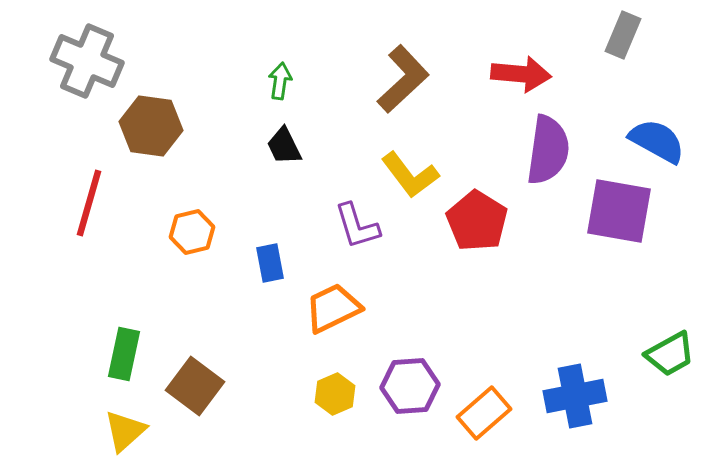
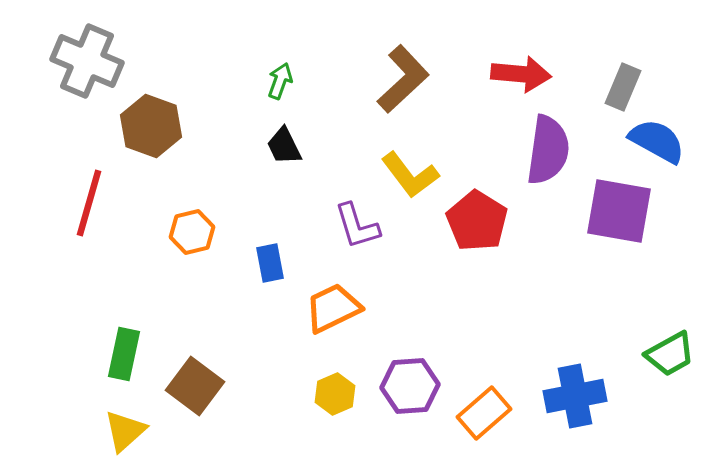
gray rectangle: moved 52 px down
green arrow: rotated 12 degrees clockwise
brown hexagon: rotated 12 degrees clockwise
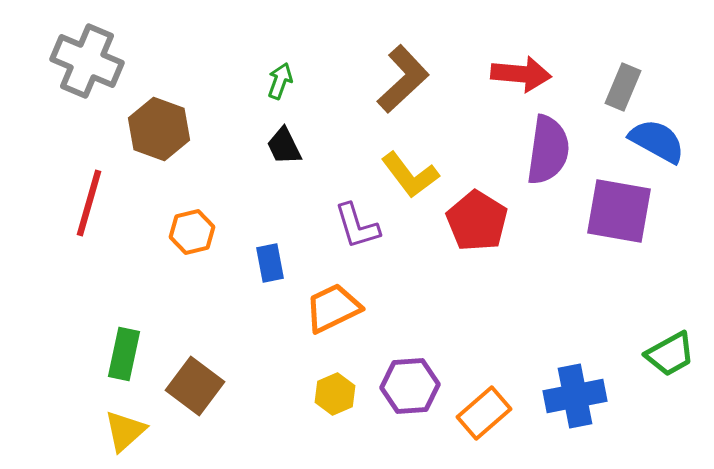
brown hexagon: moved 8 px right, 3 px down
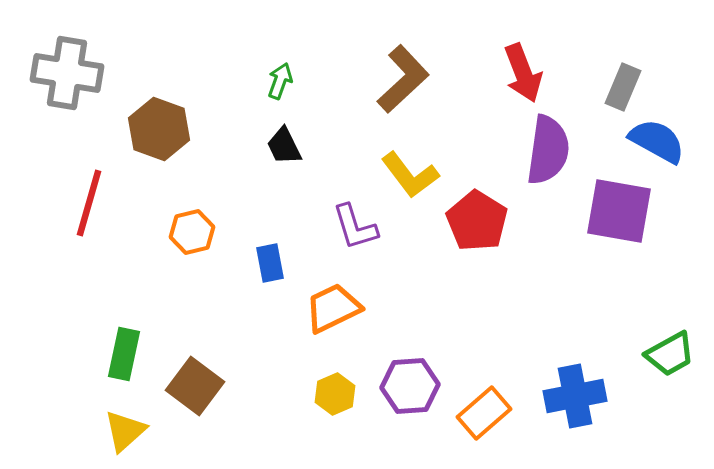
gray cross: moved 20 px left, 12 px down; rotated 14 degrees counterclockwise
red arrow: moved 2 px right, 1 px up; rotated 64 degrees clockwise
purple L-shape: moved 2 px left, 1 px down
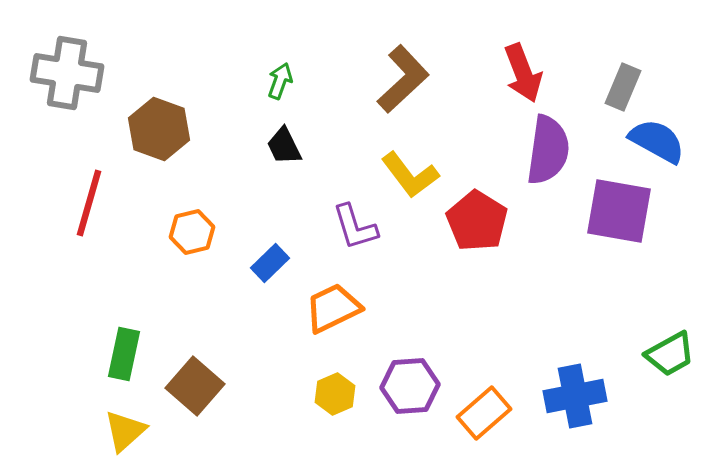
blue rectangle: rotated 57 degrees clockwise
brown square: rotated 4 degrees clockwise
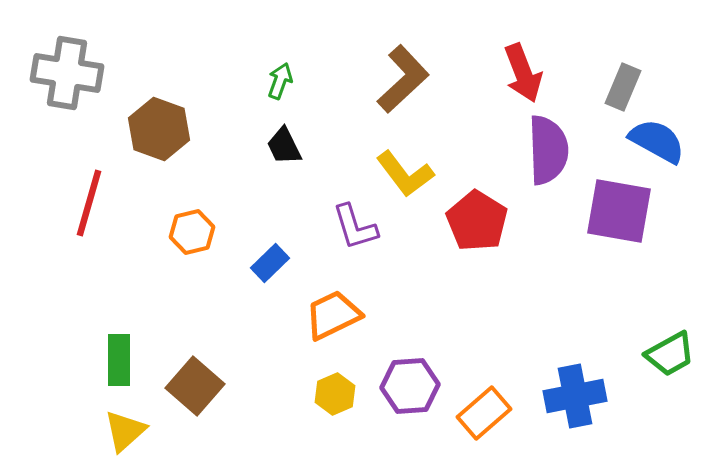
purple semicircle: rotated 10 degrees counterclockwise
yellow L-shape: moved 5 px left, 1 px up
orange trapezoid: moved 7 px down
green rectangle: moved 5 px left, 6 px down; rotated 12 degrees counterclockwise
